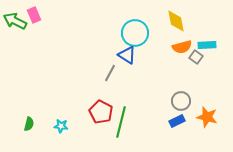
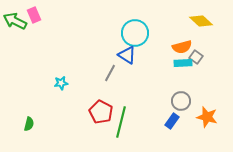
yellow diamond: moved 25 px right; rotated 35 degrees counterclockwise
cyan rectangle: moved 24 px left, 18 px down
blue rectangle: moved 5 px left; rotated 28 degrees counterclockwise
cyan star: moved 43 px up; rotated 16 degrees counterclockwise
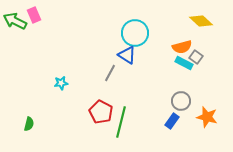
cyan rectangle: moved 1 px right; rotated 30 degrees clockwise
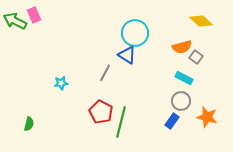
cyan rectangle: moved 15 px down
gray line: moved 5 px left
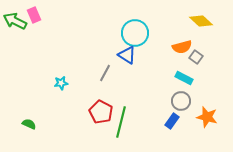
green semicircle: rotated 80 degrees counterclockwise
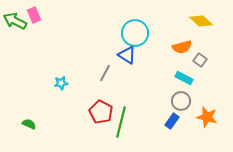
gray square: moved 4 px right, 3 px down
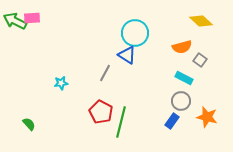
pink rectangle: moved 2 px left, 3 px down; rotated 70 degrees counterclockwise
green semicircle: rotated 24 degrees clockwise
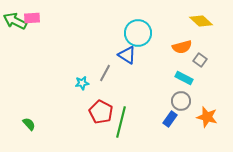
cyan circle: moved 3 px right
cyan star: moved 21 px right
blue rectangle: moved 2 px left, 2 px up
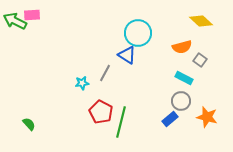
pink rectangle: moved 3 px up
blue rectangle: rotated 14 degrees clockwise
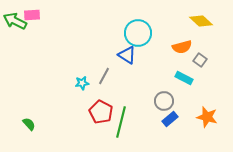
gray line: moved 1 px left, 3 px down
gray circle: moved 17 px left
